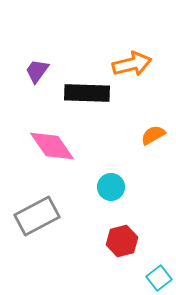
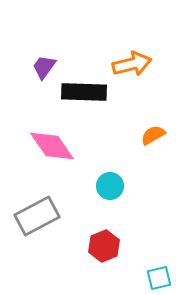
purple trapezoid: moved 7 px right, 4 px up
black rectangle: moved 3 px left, 1 px up
cyan circle: moved 1 px left, 1 px up
red hexagon: moved 18 px left, 5 px down; rotated 8 degrees counterclockwise
cyan square: rotated 25 degrees clockwise
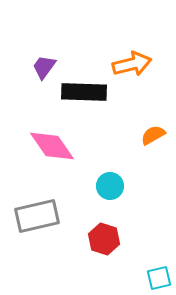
gray rectangle: rotated 15 degrees clockwise
red hexagon: moved 7 px up; rotated 20 degrees counterclockwise
